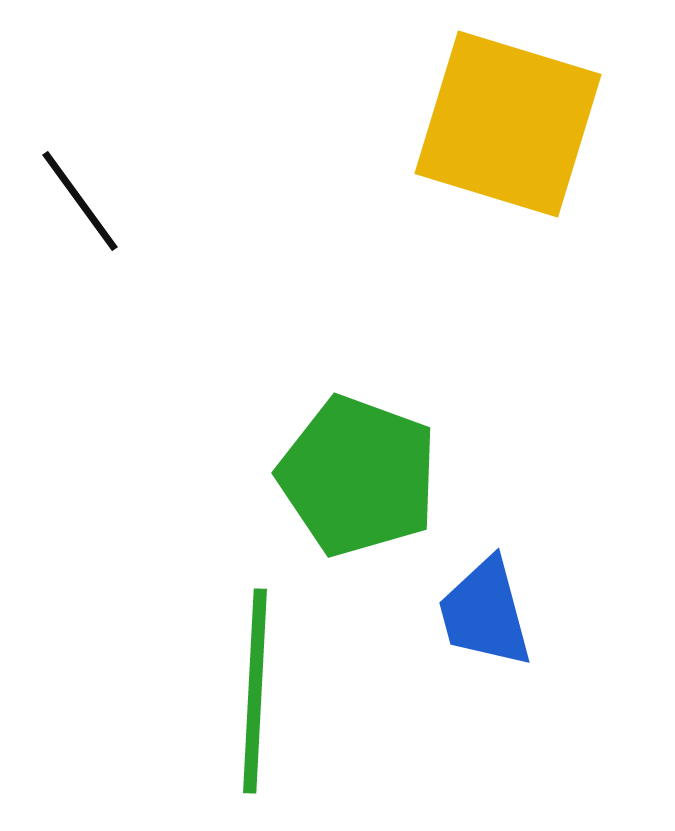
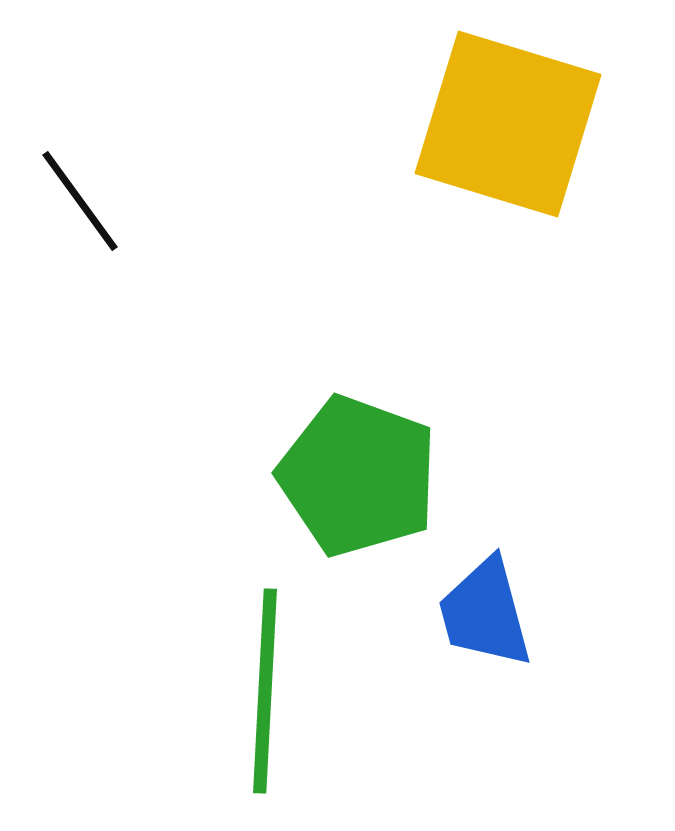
green line: moved 10 px right
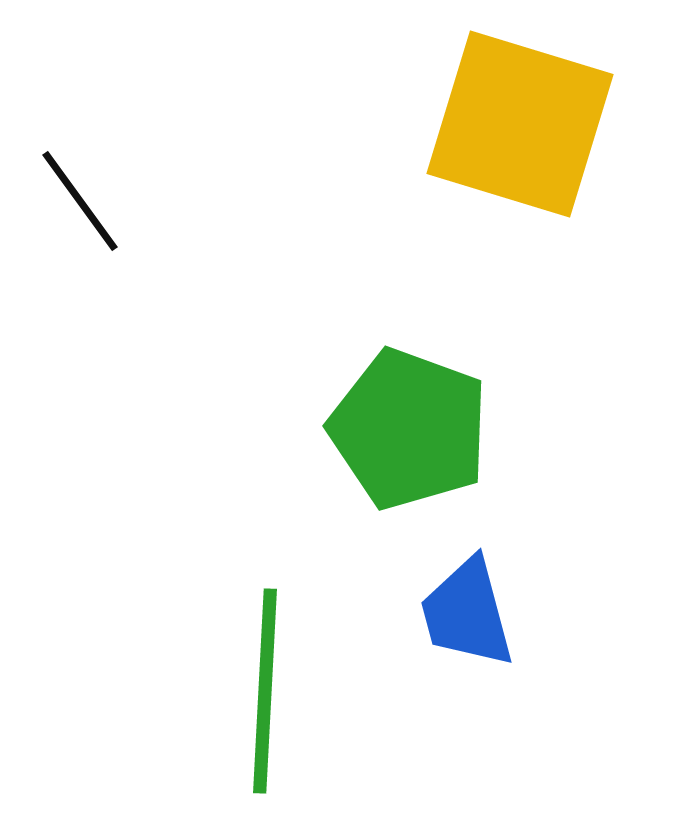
yellow square: moved 12 px right
green pentagon: moved 51 px right, 47 px up
blue trapezoid: moved 18 px left
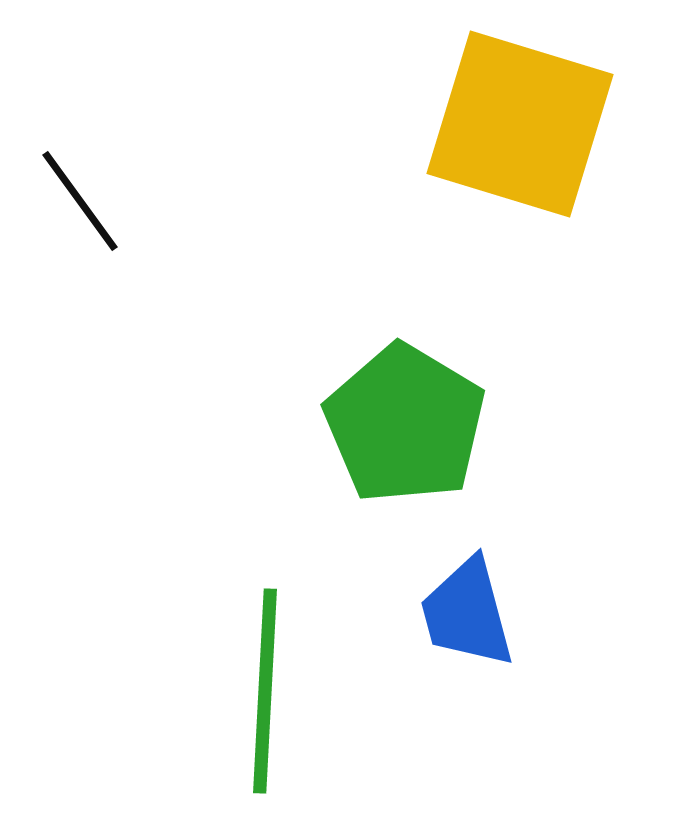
green pentagon: moved 4 px left, 5 px up; rotated 11 degrees clockwise
